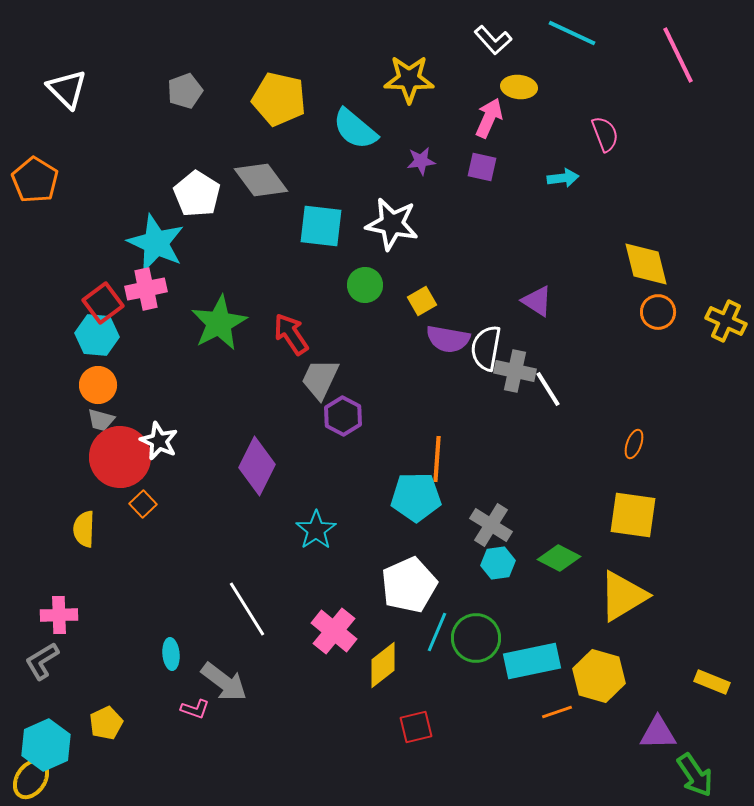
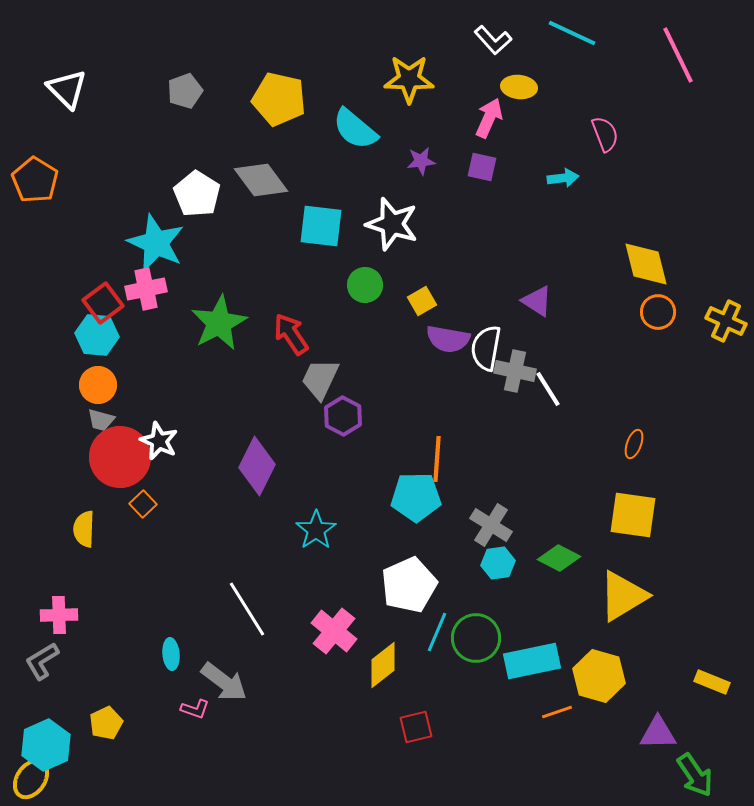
white star at (392, 224): rotated 6 degrees clockwise
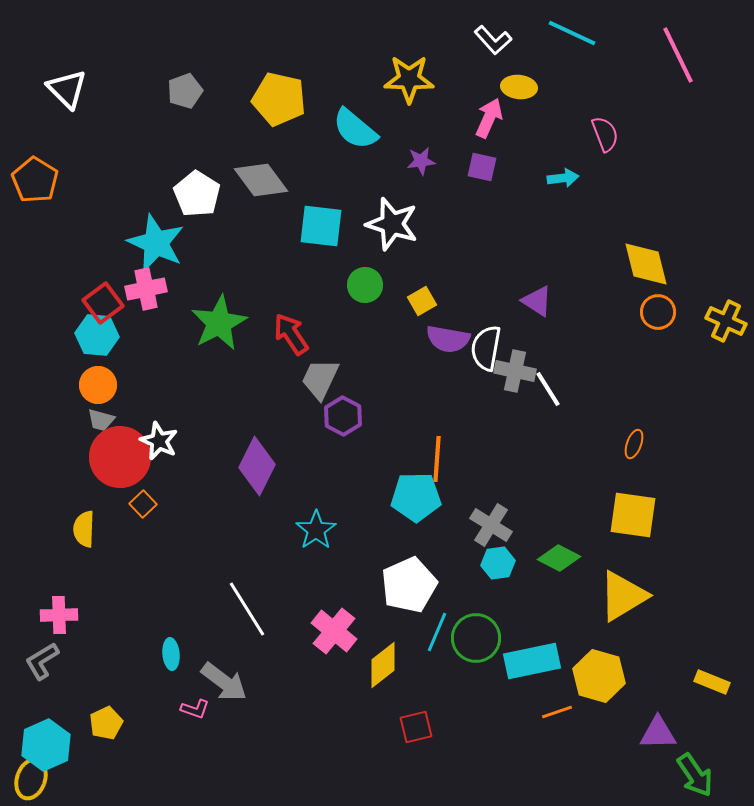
yellow ellipse at (31, 779): rotated 15 degrees counterclockwise
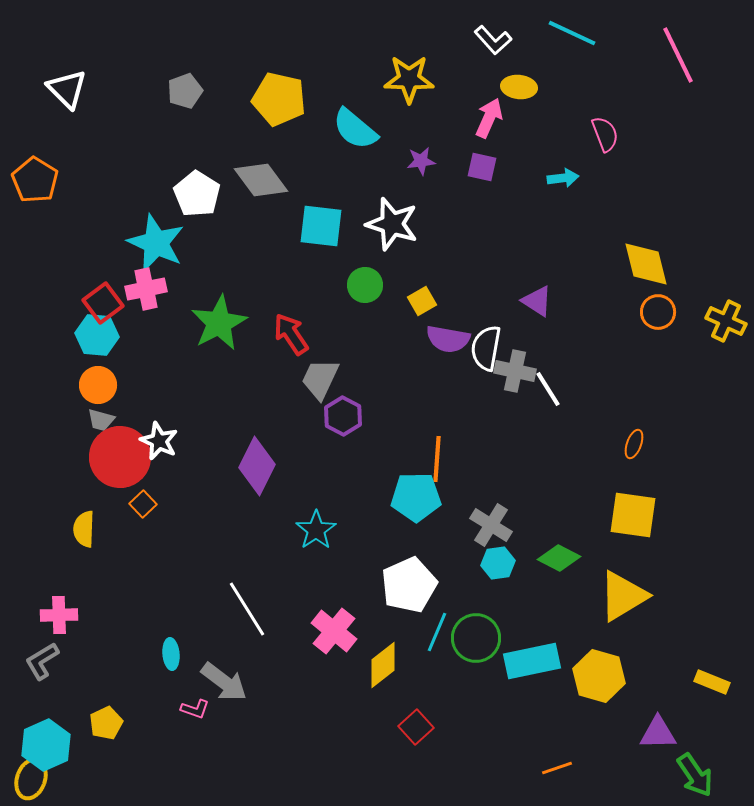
orange line at (557, 712): moved 56 px down
red square at (416, 727): rotated 28 degrees counterclockwise
